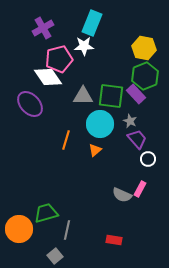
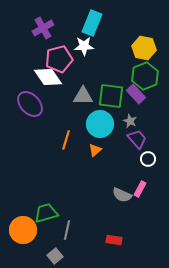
orange circle: moved 4 px right, 1 px down
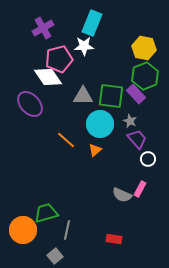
orange line: rotated 66 degrees counterclockwise
red rectangle: moved 1 px up
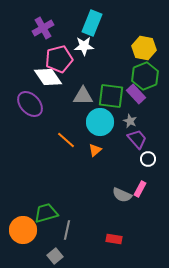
cyan circle: moved 2 px up
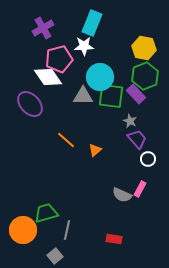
cyan circle: moved 45 px up
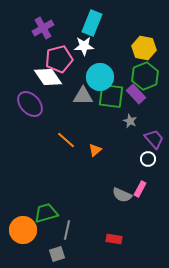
purple trapezoid: moved 17 px right
gray square: moved 2 px right, 2 px up; rotated 21 degrees clockwise
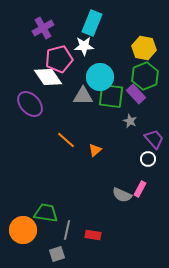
green trapezoid: rotated 25 degrees clockwise
red rectangle: moved 21 px left, 4 px up
